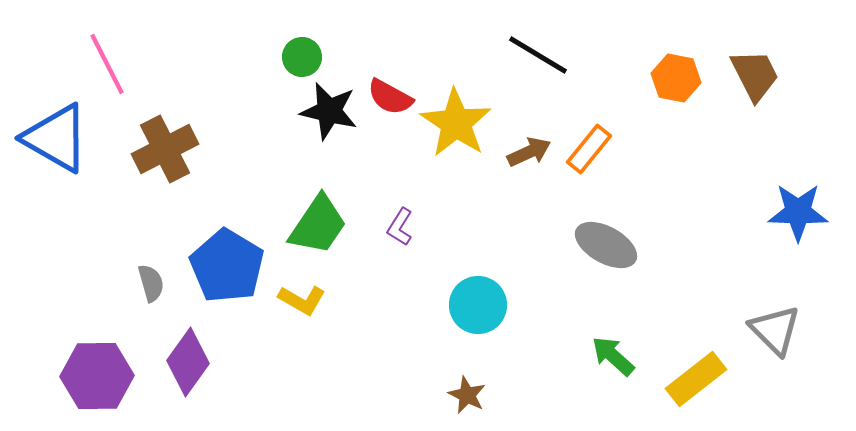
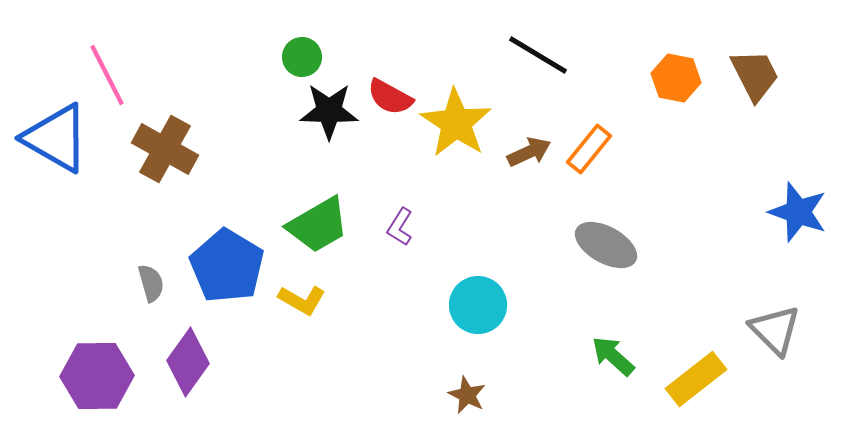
pink line: moved 11 px down
black star: rotated 12 degrees counterclockwise
brown cross: rotated 34 degrees counterclockwise
blue star: rotated 18 degrees clockwise
green trapezoid: rotated 26 degrees clockwise
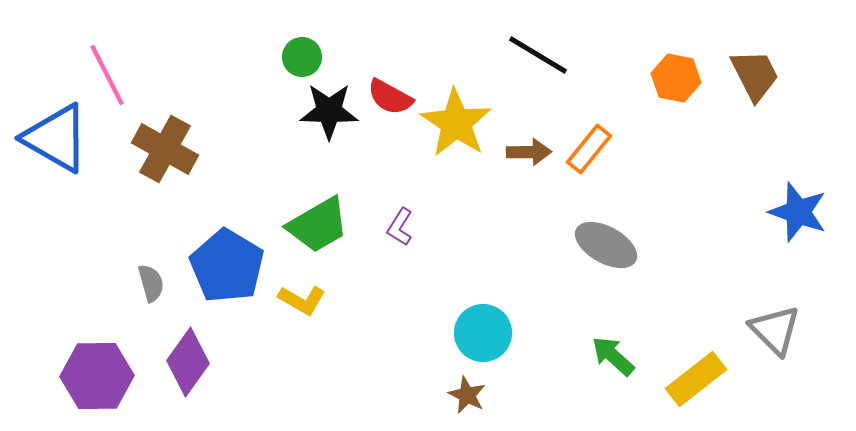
brown arrow: rotated 24 degrees clockwise
cyan circle: moved 5 px right, 28 px down
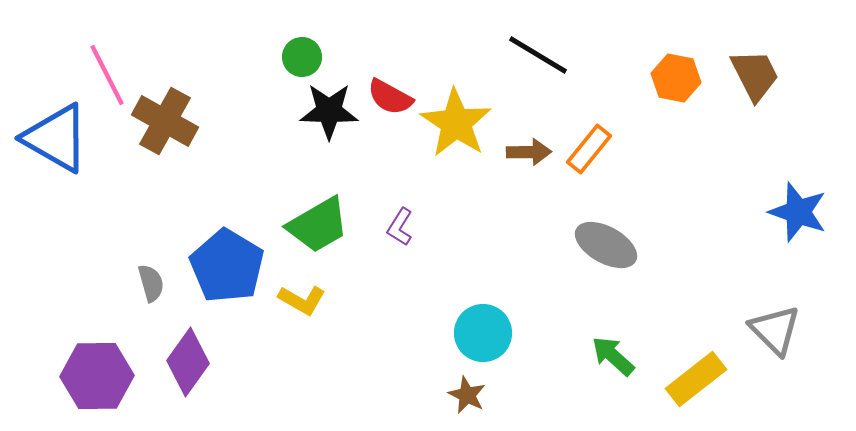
brown cross: moved 28 px up
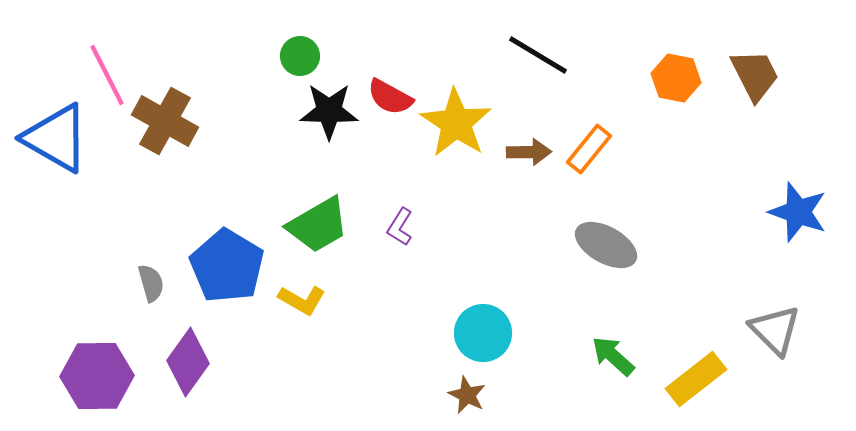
green circle: moved 2 px left, 1 px up
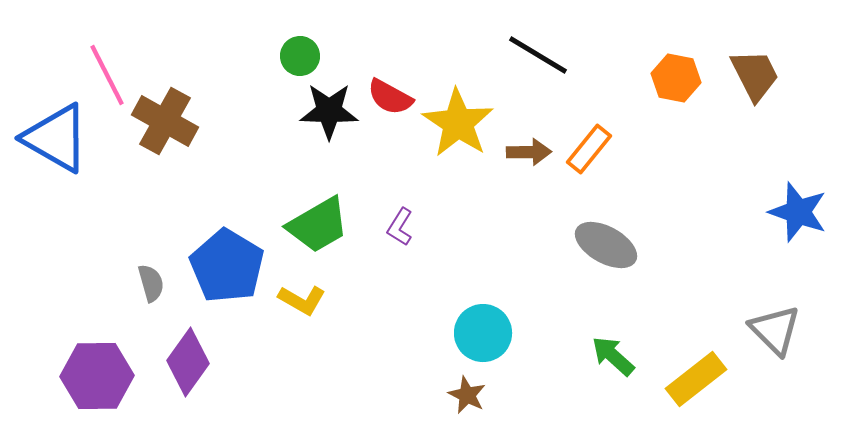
yellow star: moved 2 px right
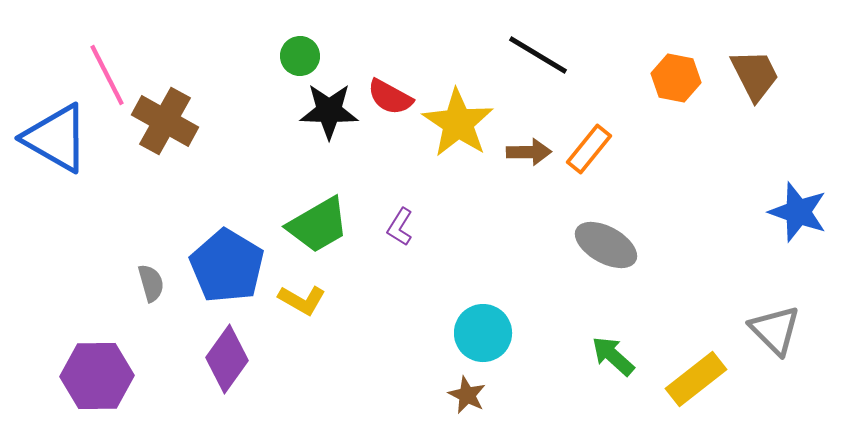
purple diamond: moved 39 px right, 3 px up
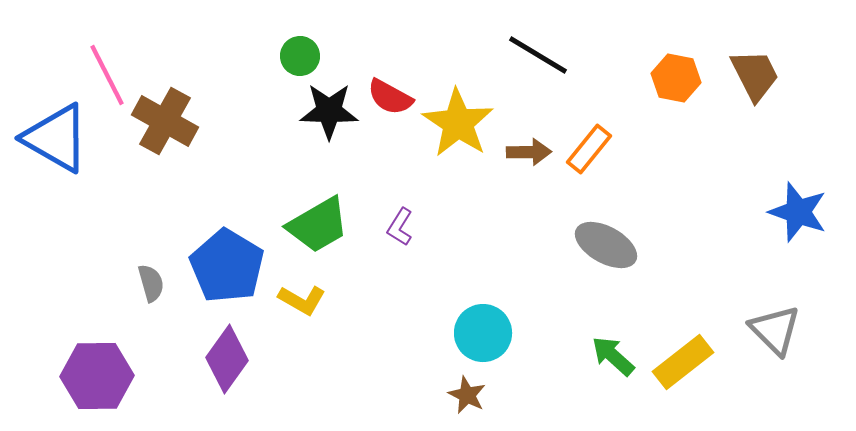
yellow rectangle: moved 13 px left, 17 px up
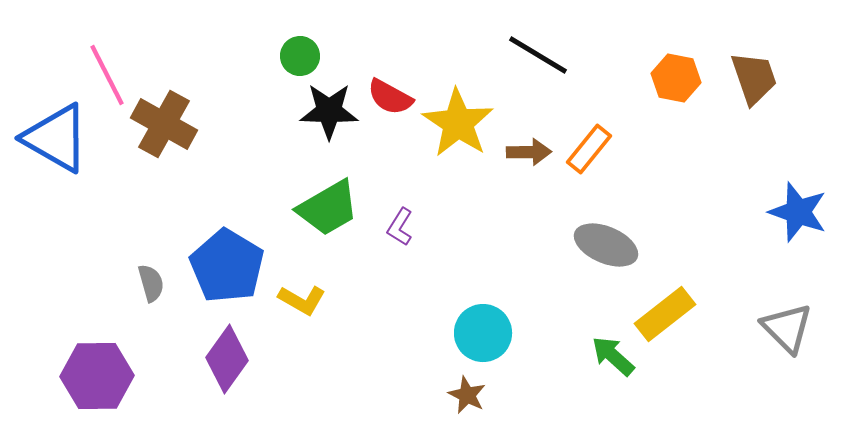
brown trapezoid: moved 1 px left, 3 px down; rotated 8 degrees clockwise
brown cross: moved 1 px left, 3 px down
green trapezoid: moved 10 px right, 17 px up
gray ellipse: rotated 6 degrees counterclockwise
gray triangle: moved 12 px right, 2 px up
yellow rectangle: moved 18 px left, 48 px up
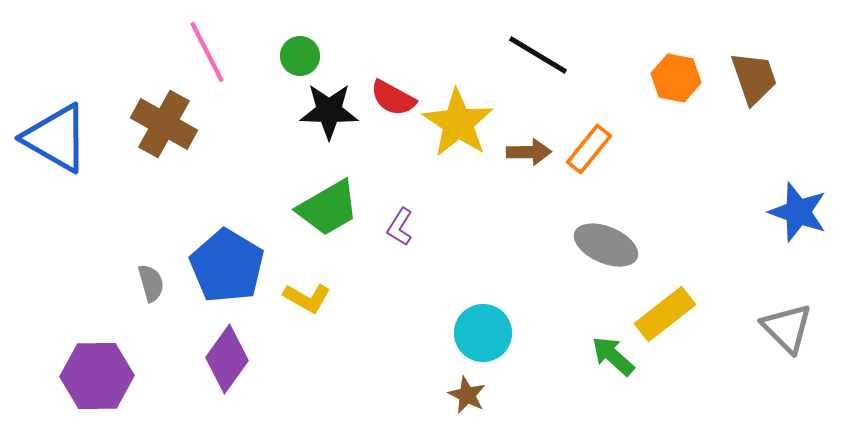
pink line: moved 100 px right, 23 px up
red semicircle: moved 3 px right, 1 px down
yellow L-shape: moved 5 px right, 2 px up
